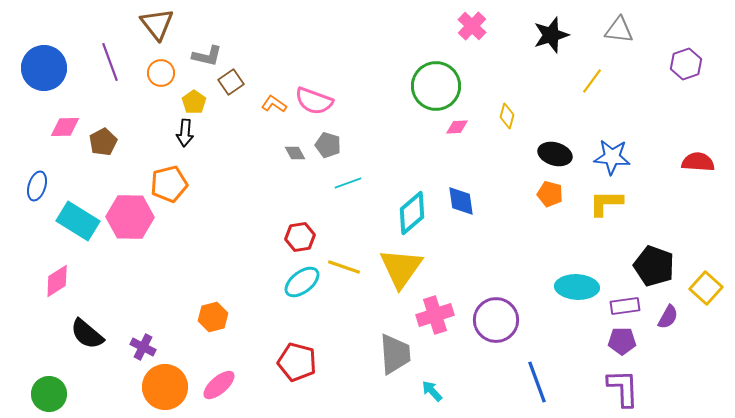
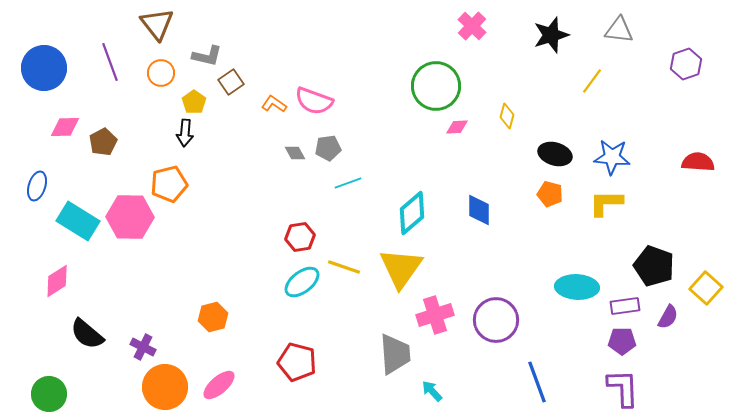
gray pentagon at (328, 145): moved 3 px down; rotated 25 degrees counterclockwise
blue diamond at (461, 201): moved 18 px right, 9 px down; rotated 8 degrees clockwise
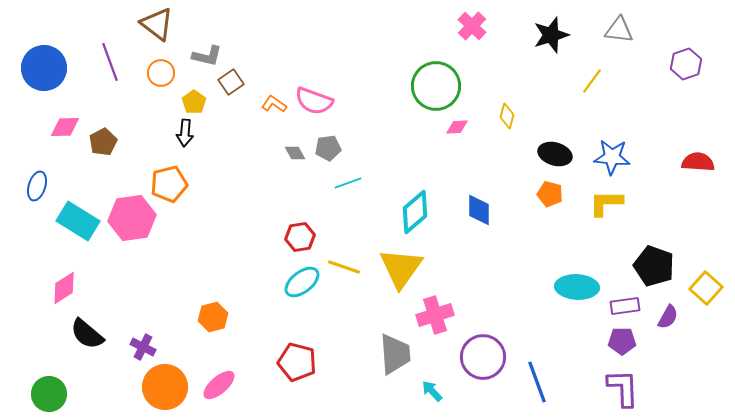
brown triangle at (157, 24): rotated 15 degrees counterclockwise
cyan diamond at (412, 213): moved 3 px right, 1 px up
pink hexagon at (130, 217): moved 2 px right, 1 px down; rotated 9 degrees counterclockwise
pink diamond at (57, 281): moved 7 px right, 7 px down
purple circle at (496, 320): moved 13 px left, 37 px down
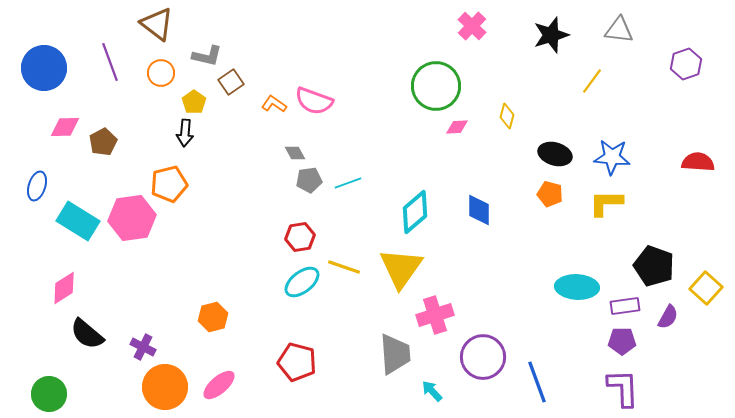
gray pentagon at (328, 148): moved 19 px left, 32 px down
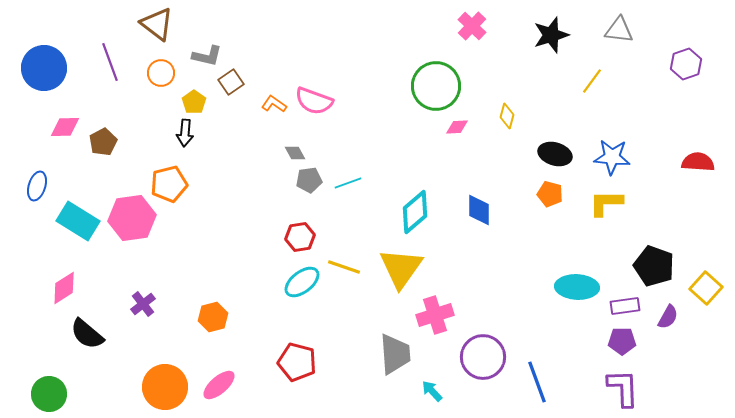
purple cross at (143, 347): moved 43 px up; rotated 25 degrees clockwise
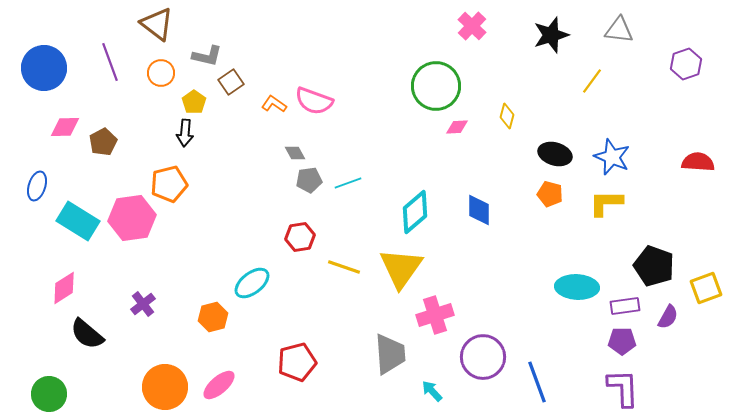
blue star at (612, 157): rotated 18 degrees clockwise
cyan ellipse at (302, 282): moved 50 px left, 1 px down
yellow square at (706, 288): rotated 28 degrees clockwise
gray trapezoid at (395, 354): moved 5 px left
red pentagon at (297, 362): rotated 30 degrees counterclockwise
